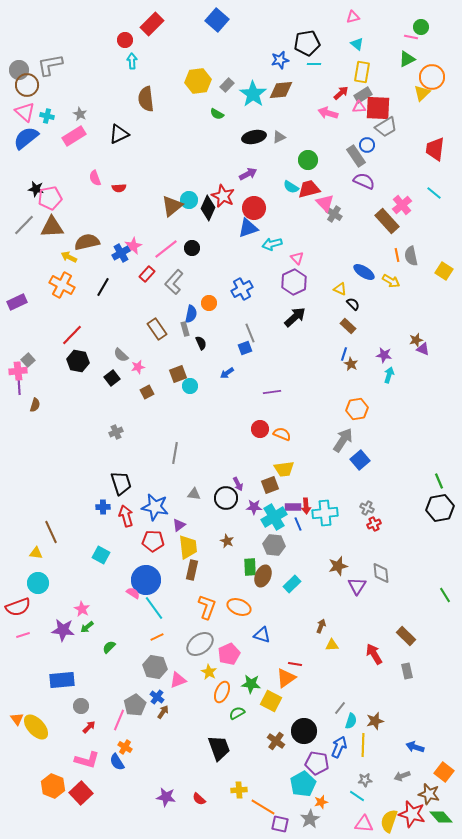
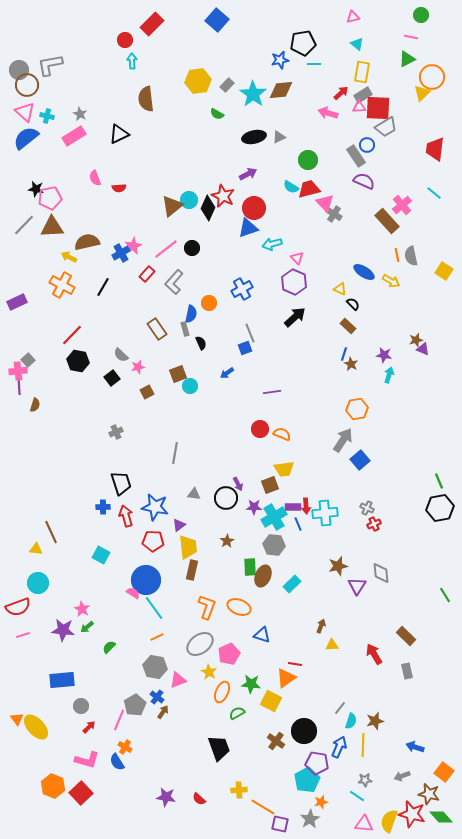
green circle at (421, 27): moved 12 px up
black pentagon at (307, 43): moved 4 px left
purple hexagon at (294, 282): rotated 10 degrees counterclockwise
brown star at (227, 541): rotated 16 degrees clockwise
yellow triangle at (36, 553): moved 4 px up
cyan pentagon at (303, 784): moved 4 px right, 4 px up
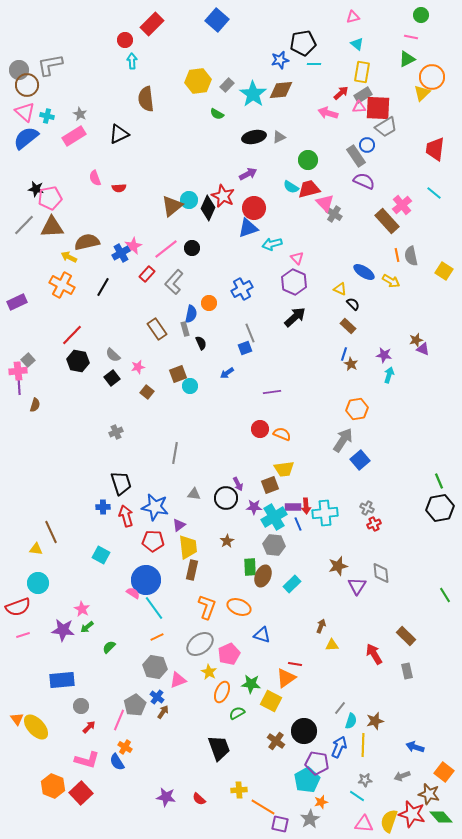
gray semicircle at (121, 355): moved 8 px left
brown square at (147, 392): rotated 24 degrees counterclockwise
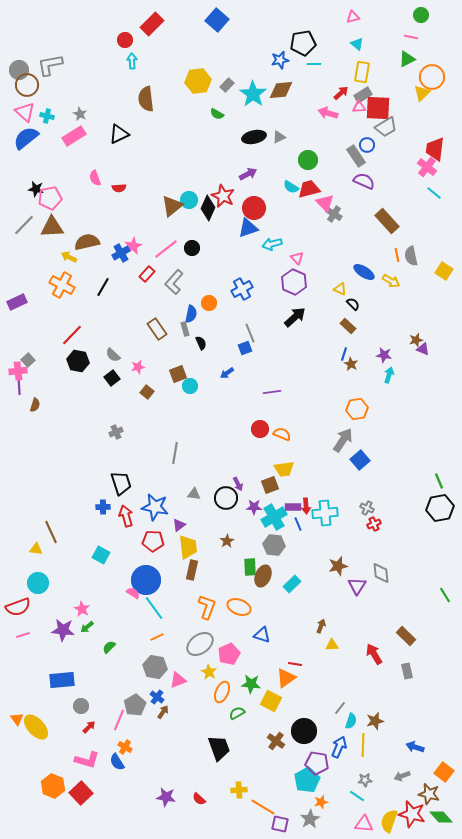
pink cross at (402, 205): moved 25 px right, 38 px up; rotated 12 degrees counterclockwise
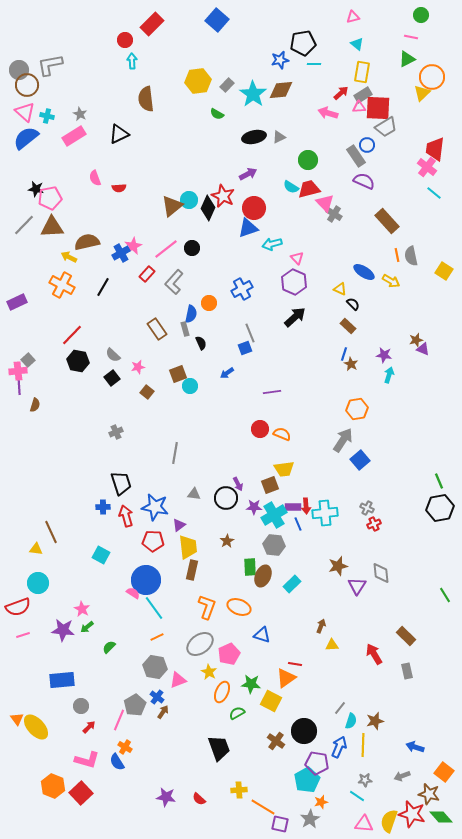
cyan cross at (274, 517): moved 2 px up
